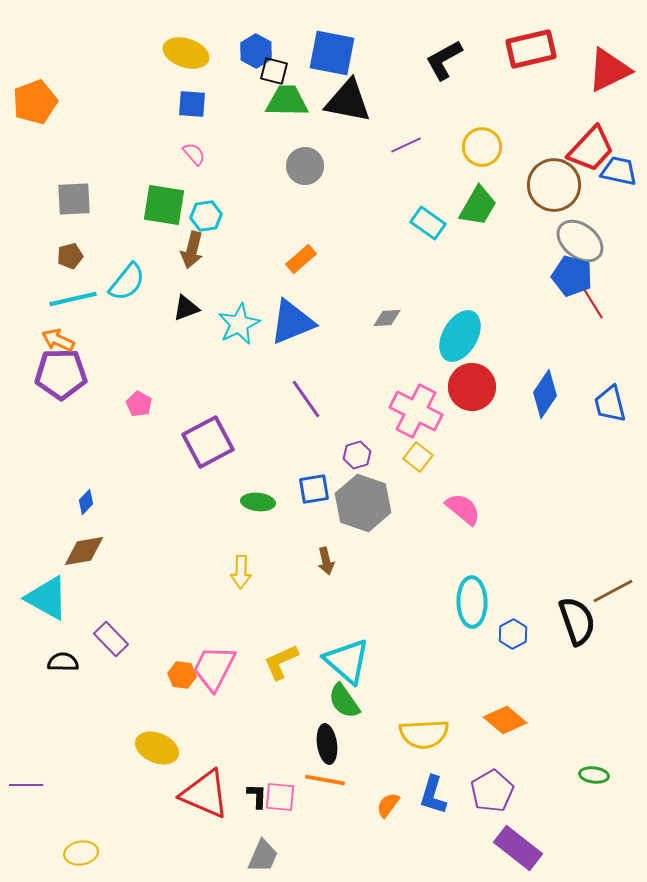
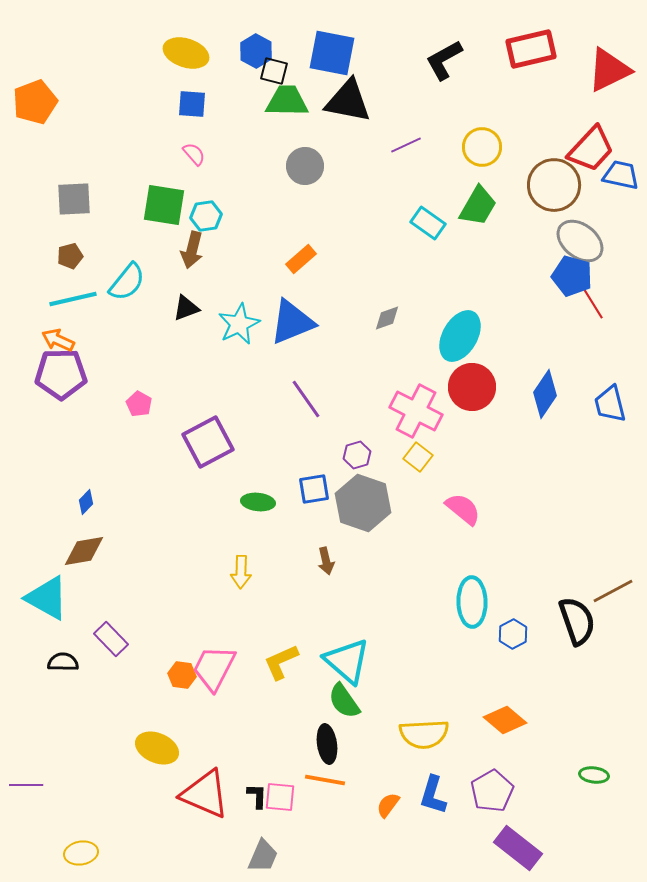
blue trapezoid at (619, 171): moved 2 px right, 4 px down
gray diamond at (387, 318): rotated 16 degrees counterclockwise
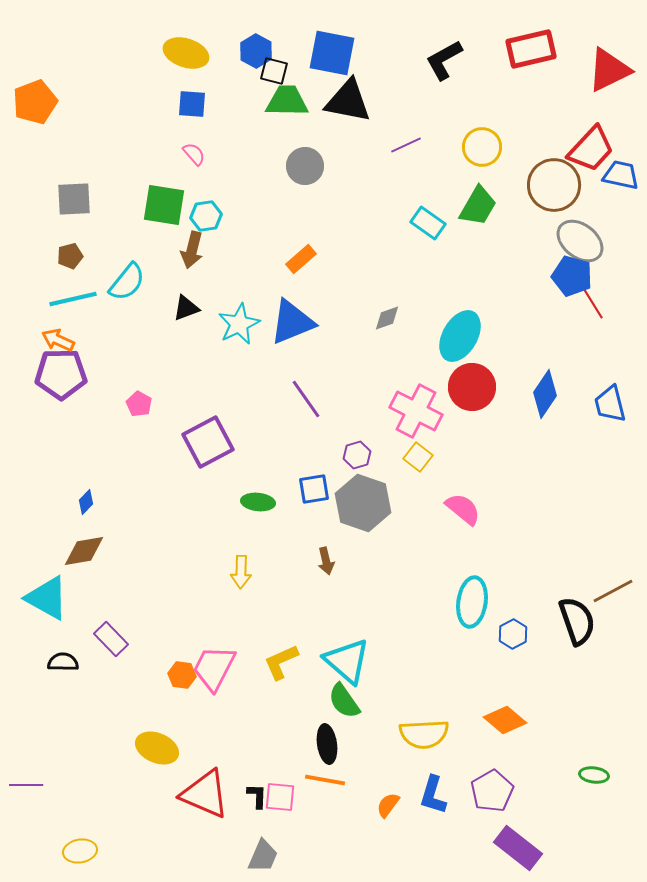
cyan ellipse at (472, 602): rotated 9 degrees clockwise
yellow ellipse at (81, 853): moved 1 px left, 2 px up
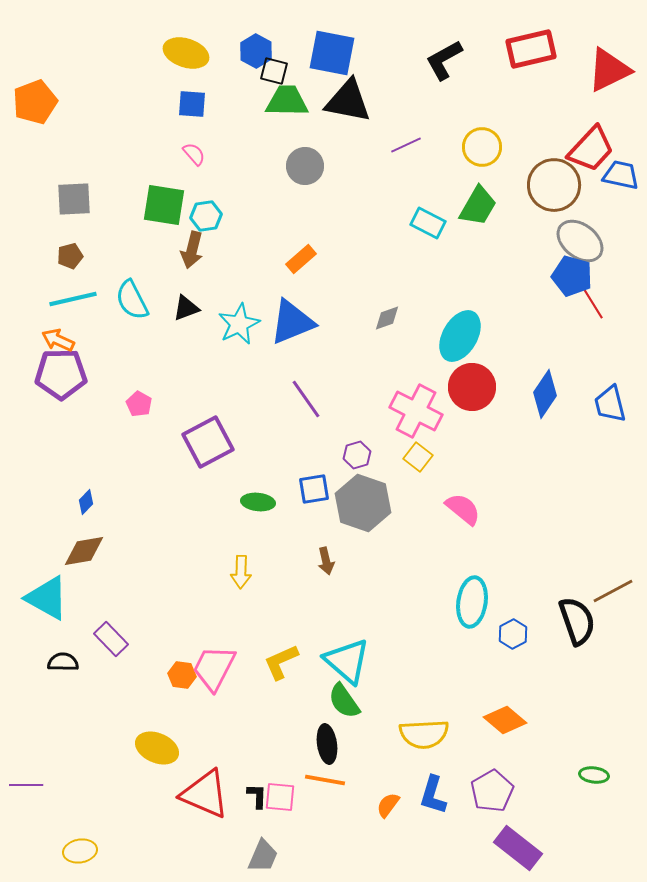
cyan rectangle at (428, 223): rotated 8 degrees counterclockwise
cyan semicircle at (127, 282): moved 5 px right, 18 px down; rotated 114 degrees clockwise
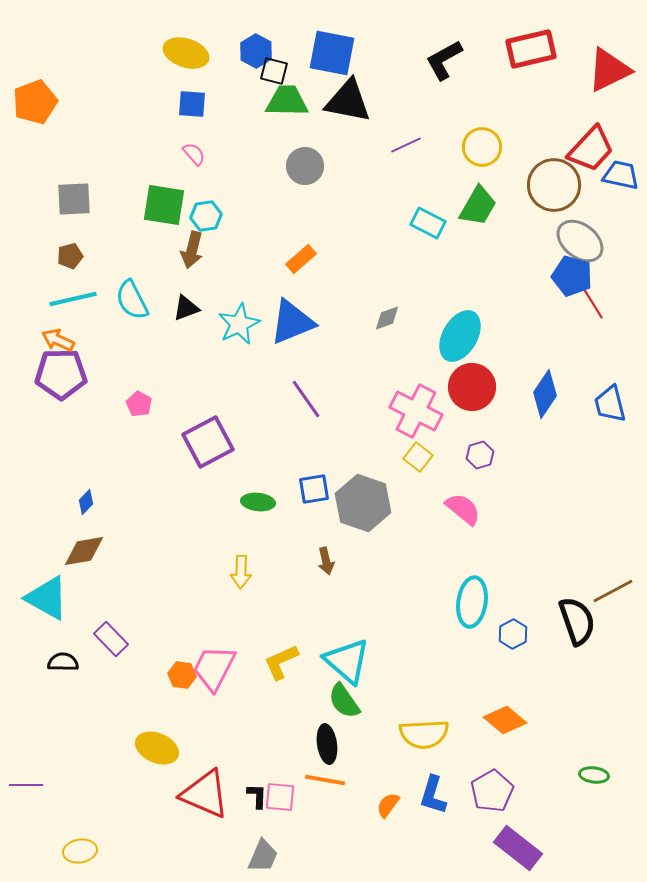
purple hexagon at (357, 455): moved 123 px right
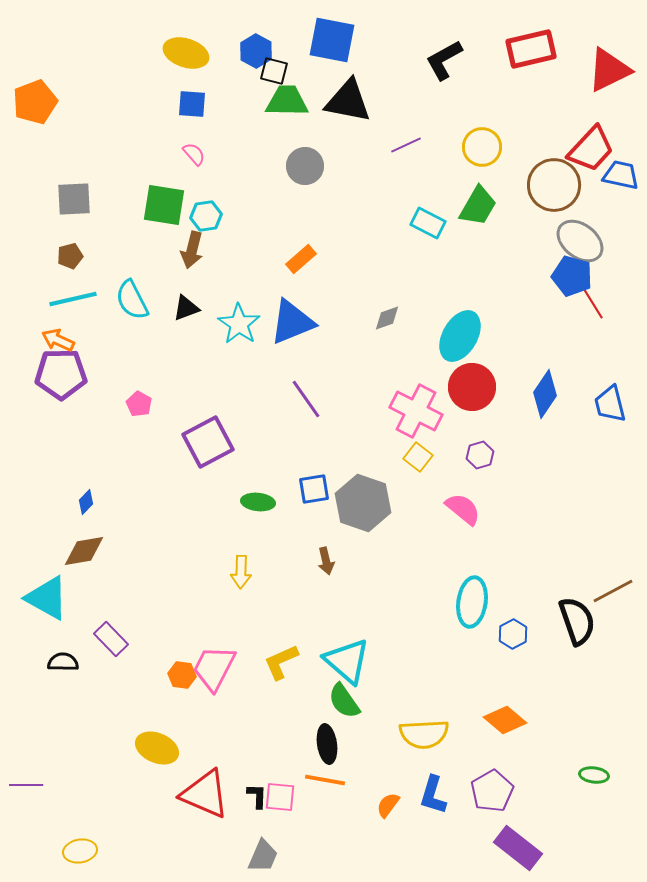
blue square at (332, 53): moved 13 px up
cyan star at (239, 324): rotated 12 degrees counterclockwise
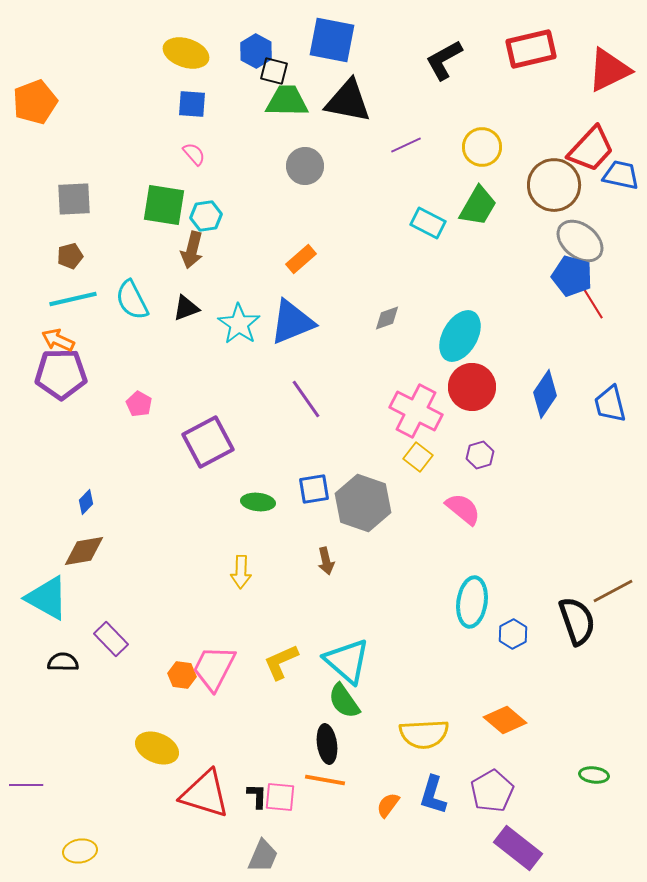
red triangle at (205, 794): rotated 6 degrees counterclockwise
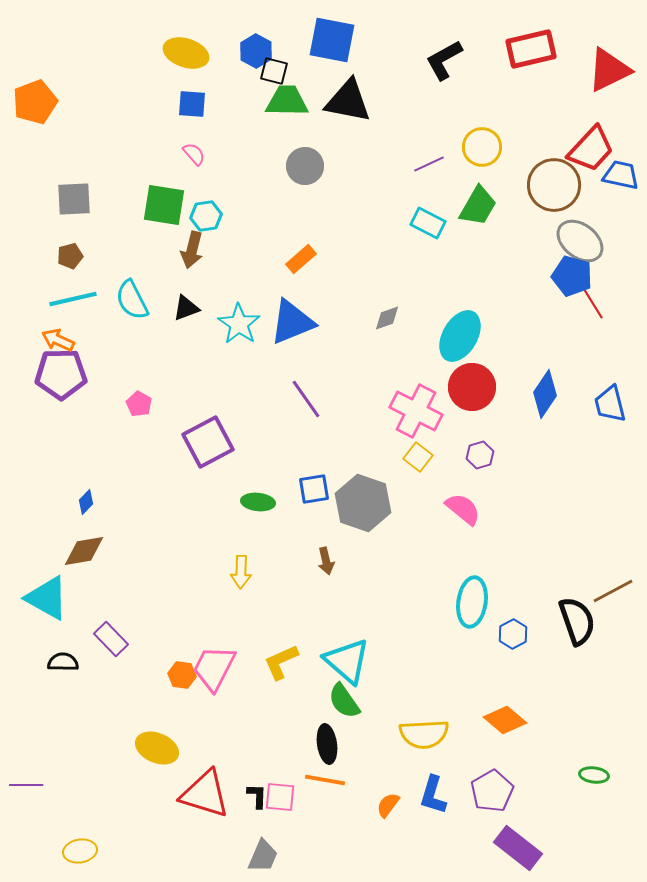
purple line at (406, 145): moved 23 px right, 19 px down
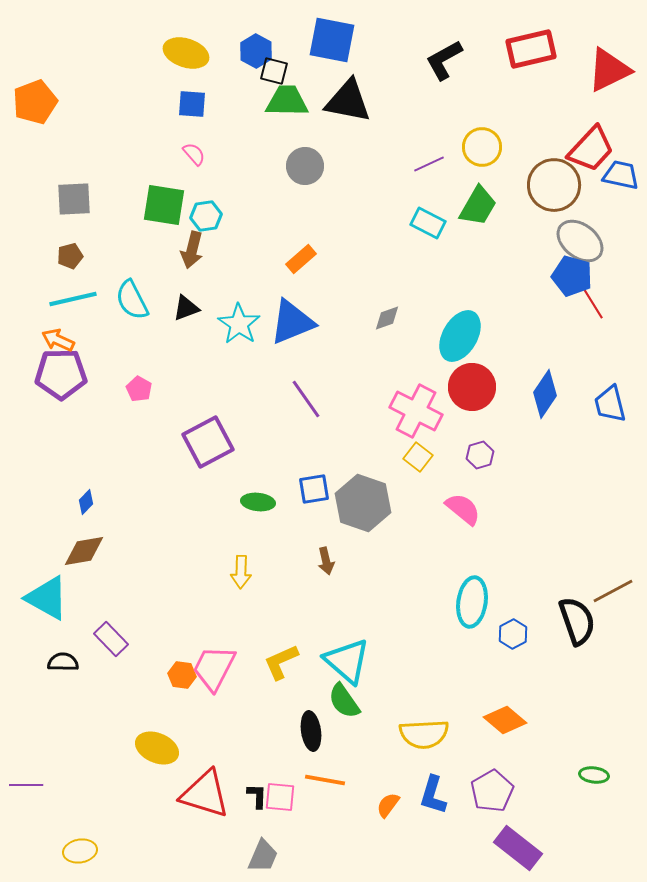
pink pentagon at (139, 404): moved 15 px up
black ellipse at (327, 744): moved 16 px left, 13 px up
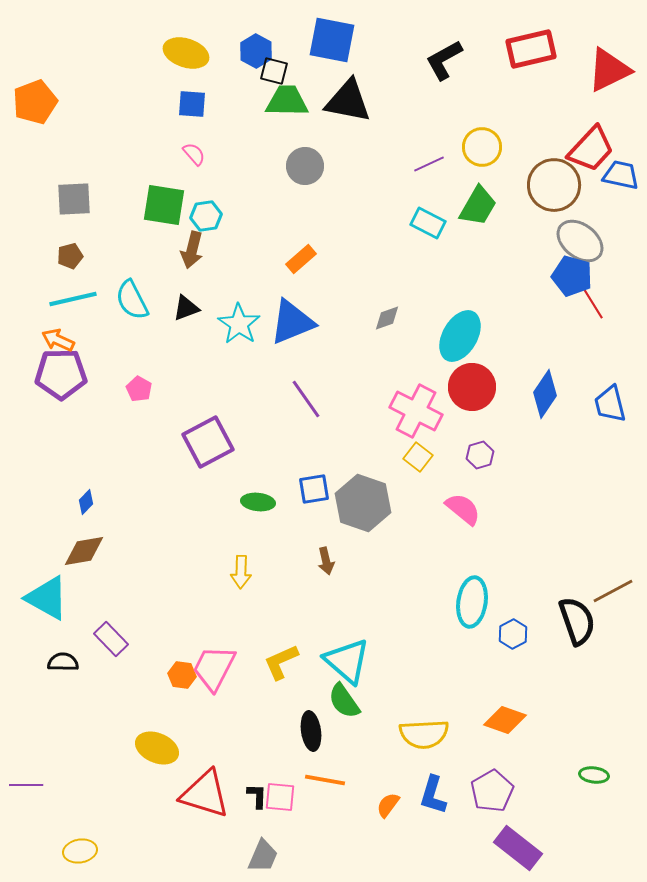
orange diamond at (505, 720): rotated 21 degrees counterclockwise
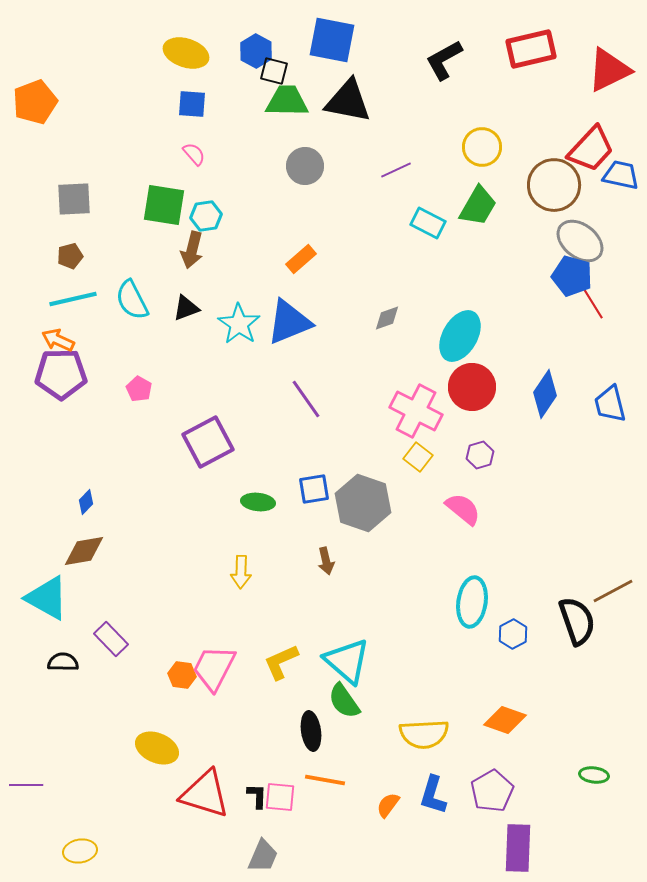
purple line at (429, 164): moved 33 px left, 6 px down
blue triangle at (292, 322): moved 3 px left
purple rectangle at (518, 848): rotated 54 degrees clockwise
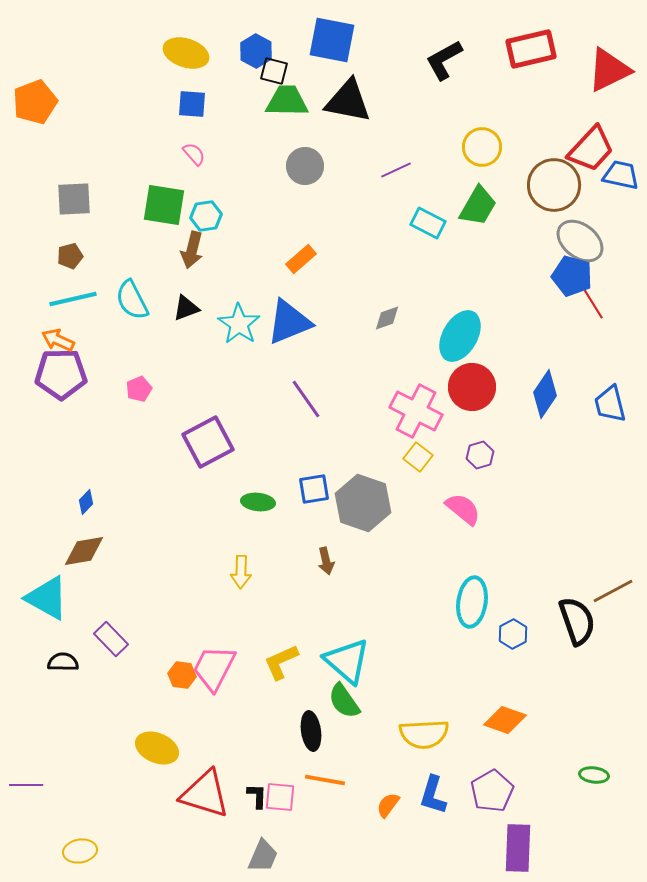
pink pentagon at (139, 389): rotated 20 degrees clockwise
